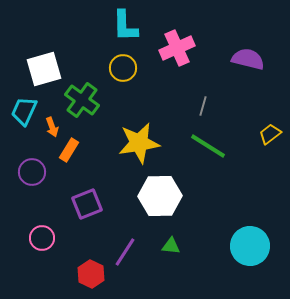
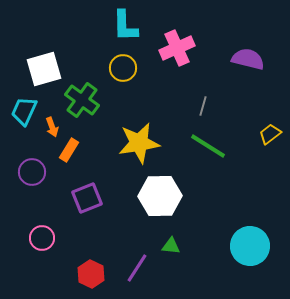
purple square: moved 6 px up
purple line: moved 12 px right, 16 px down
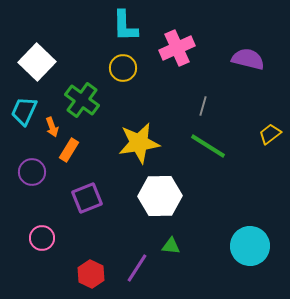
white square: moved 7 px left, 7 px up; rotated 30 degrees counterclockwise
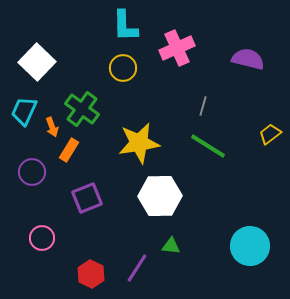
green cross: moved 9 px down
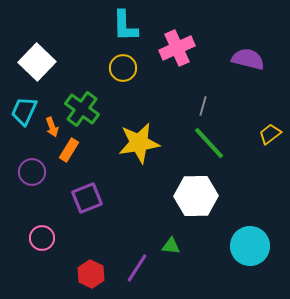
green line: moved 1 px right, 3 px up; rotated 15 degrees clockwise
white hexagon: moved 36 px right
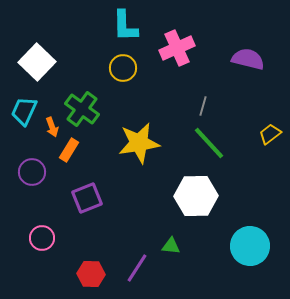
red hexagon: rotated 24 degrees counterclockwise
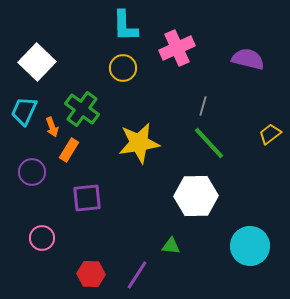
purple square: rotated 16 degrees clockwise
purple line: moved 7 px down
